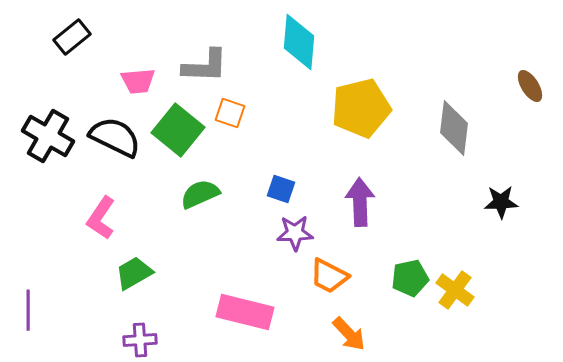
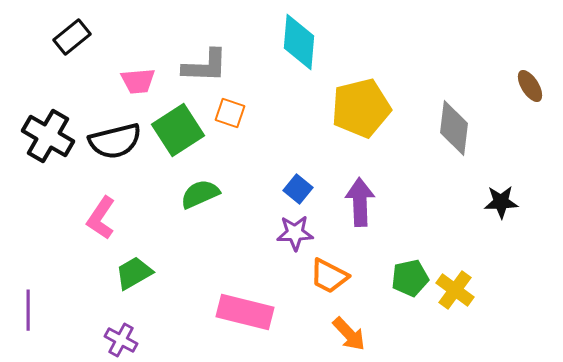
green square: rotated 18 degrees clockwise
black semicircle: moved 4 px down; rotated 140 degrees clockwise
blue square: moved 17 px right; rotated 20 degrees clockwise
purple cross: moved 19 px left; rotated 32 degrees clockwise
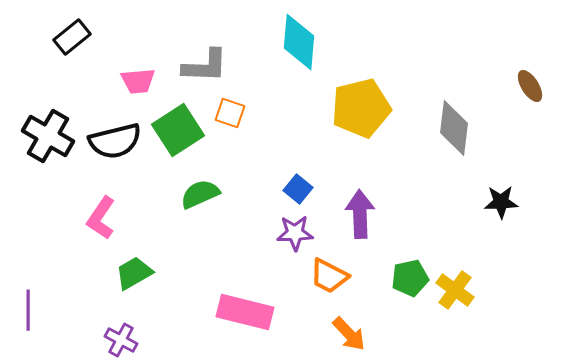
purple arrow: moved 12 px down
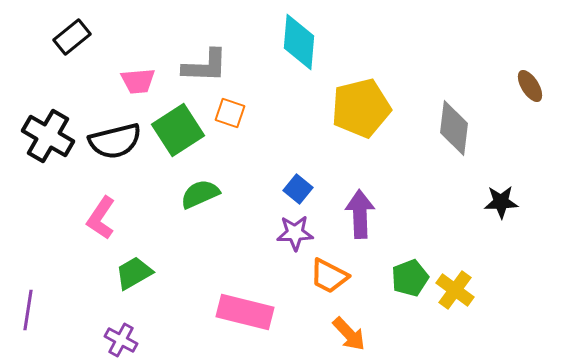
green pentagon: rotated 9 degrees counterclockwise
purple line: rotated 9 degrees clockwise
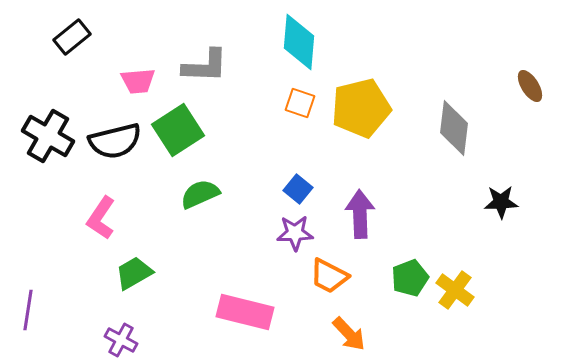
orange square: moved 70 px right, 10 px up
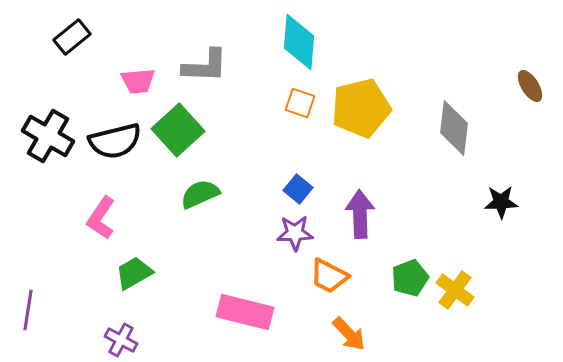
green square: rotated 9 degrees counterclockwise
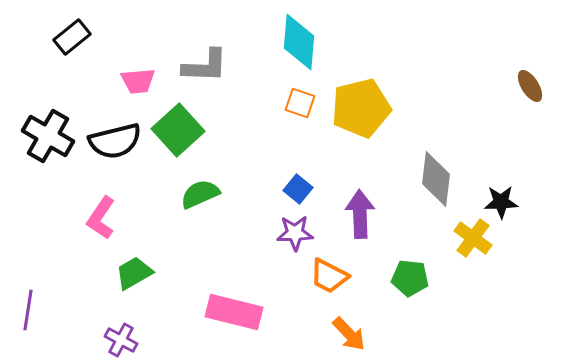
gray diamond: moved 18 px left, 51 px down
green pentagon: rotated 27 degrees clockwise
yellow cross: moved 18 px right, 52 px up
pink rectangle: moved 11 px left
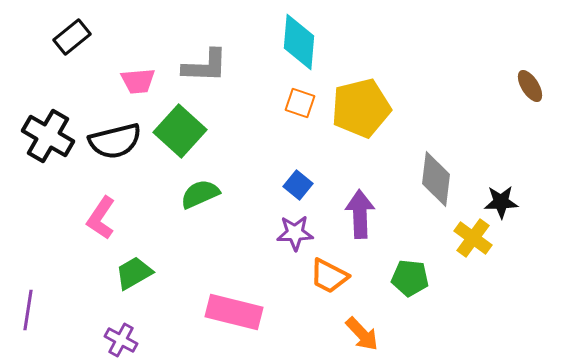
green square: moved 2 px right, 1 px down; rotated 6 degrees counterclockwise
blue square: moved 4 px up
orange arrow: moved 13 px right
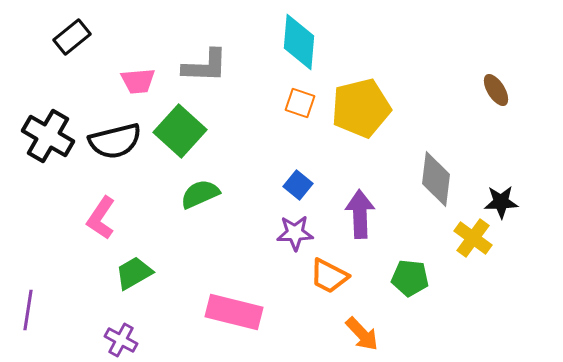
brown ellipse: moved 34 px left, 4 px down
